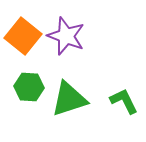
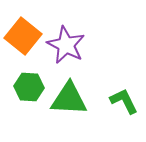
purple star: moved 9 px down; rotated 6 degrees clockwise
green triangle: rotated 21 degrees clockwise
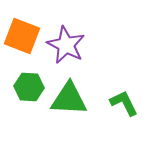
orange square: moved 1 px left; rotated 18 degrees counterclockwise
green L-shape: moved 2 px down
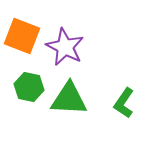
purple star: moved 1 px left, 2 px down
green hexagon: rotated 8 degrees clockwise
green L-shape: rotated 120 degrees counterclockwise
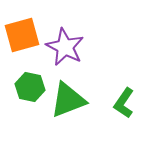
orange square: moved 1 px up; rotated 36 degrees counterclockwise
green hexagon: moved 1 px right
green triangle: moved 1 px left, 1 px down; rotated 24 degrees counterclockwise
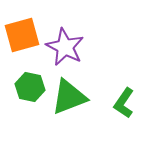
green triangle: moved 1 px right, 3 px up
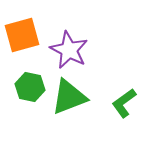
purple star: moved 4 px right, 3 px down
green L-shape: rotated 20 degrees clockwise
